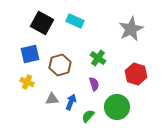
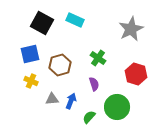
cyan rectangle: moved 1 px up
yellow cross: moved 4 px right, 1 px up
blue arrow: moved 1 px up
green semicircle: moved 1 px right, 1 px down
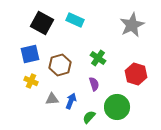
gray star: moved 1 px right, 4 px up
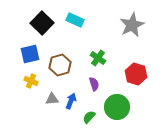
black square: rotated 15 degrees clockwise
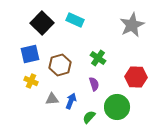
red hexagon: moved 3 px down; rotated 15 degrees counterclockwise
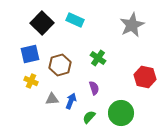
red hexagon: moved 9 px right; rotated 10 degrees clockwise
purple semicircle: moved 4 px down
green circle: moved 4 px right, 6 px down
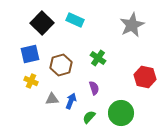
brown hexagon: moved 1 px right
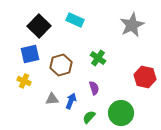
black square: moved 3 px left, 3 px down
yellow cross: moved 7 px left
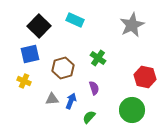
brown hexagon: moved 2 px right, 3 px down
green circle: moved 11 px right, 3 px up
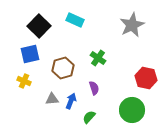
red hexagon: moved 1 px right, 1 px down
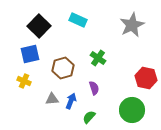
cyan rectangle: moved 3 px right
